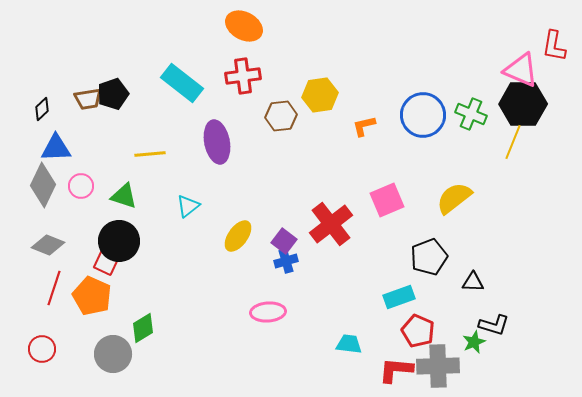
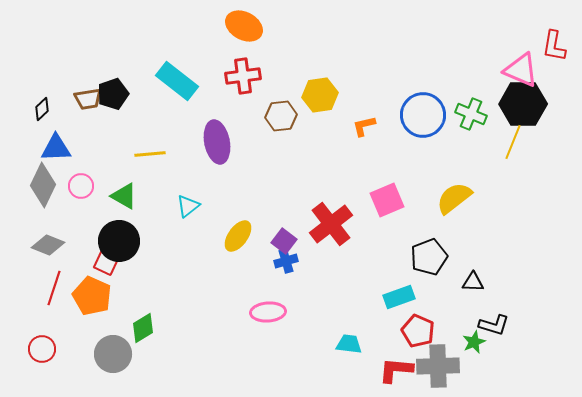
cyan rectangle at (182, 83): moved 5 px left, 2 px up
green triangle at (124, 196): rotated 12 degrees clockwise
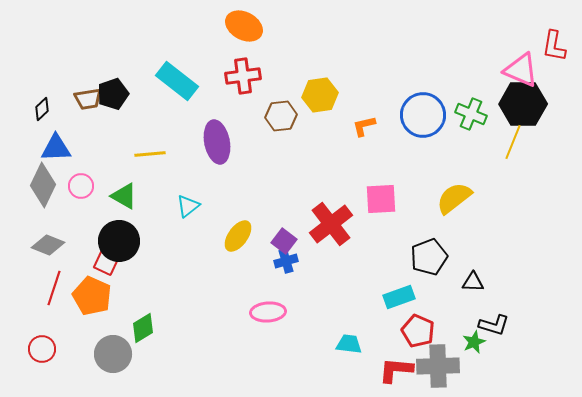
pink square at (387, 200): moved 6 px left, 1 px up; rotated 20 degrees clockwise
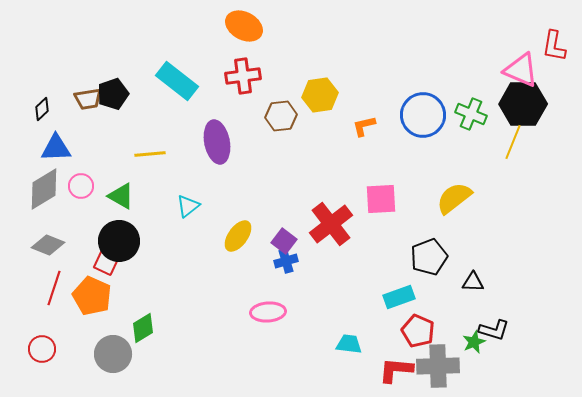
gray diamond at (43, 185): moved 1 px right, 4 px down; rotated 33 degrees clockwise
green triangle at (124, 196): moved 3 px left
black L-shape at (494, 325): moved 5 px down
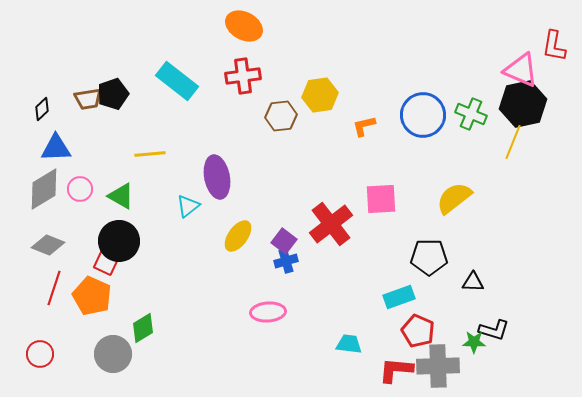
black hexagon at (523, 104): rotated 12 degrees counterclockwise
purple ellipse at (217, 142): moved 35 px down
pink circle at (81, 186): moved 1 px left, 3 px down
black pentagon at (429, 257): rotated 21 degrees clockwise
green star at (474, 342): rotated 25 degrees clockwise
red circle at (42, 349): moved 2 px left, 5 px down
